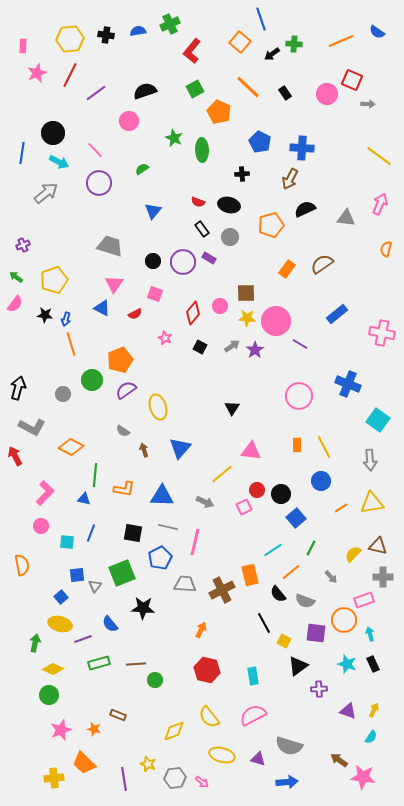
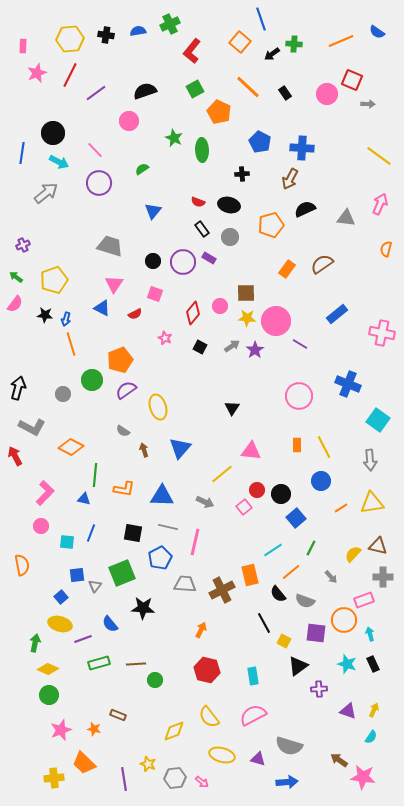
pink square at (244, 507): rotated 14 degrees counterclockwise
yellow diamond at (53, 669): moved 5 px left
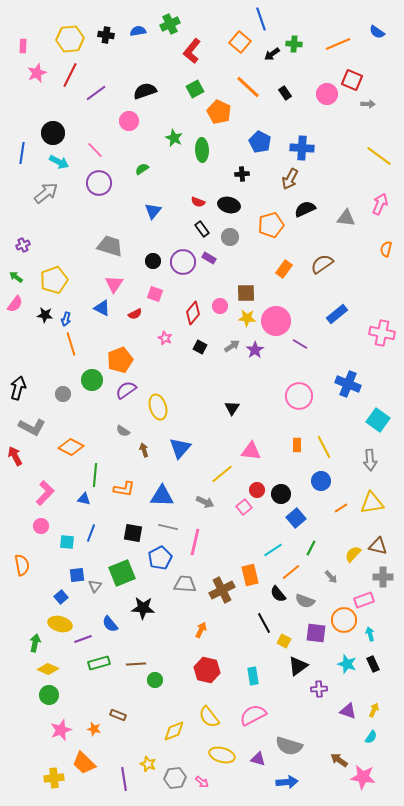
orange line at (341, 41): moved 3 px left, 3 px down
orange rectangle at (287, 269): moved 3 px left
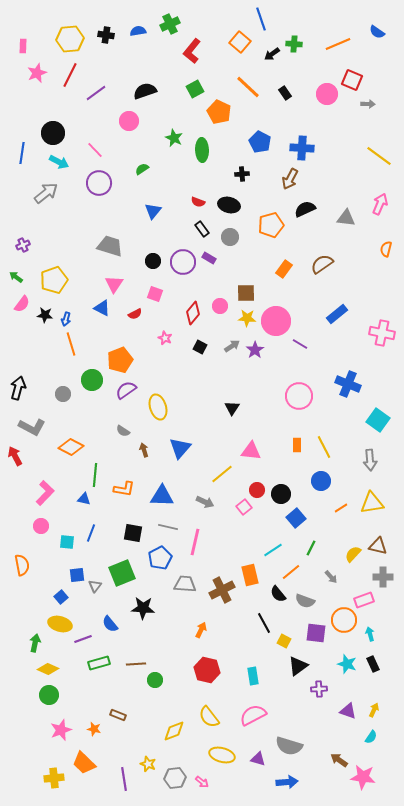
pink semicircle at (15, 304): moved 7 px right
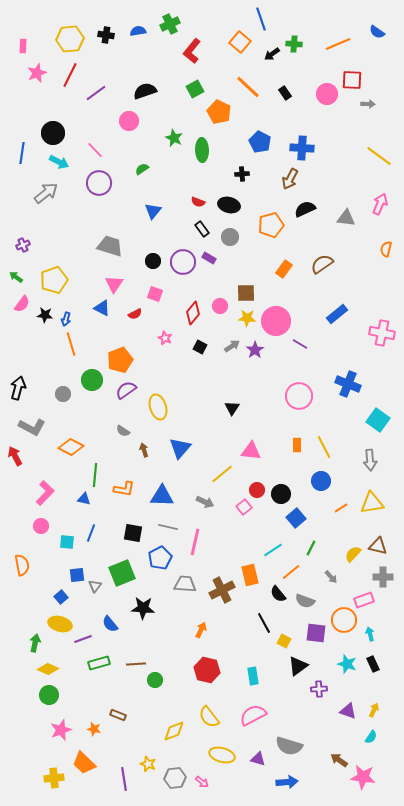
red square at (352, 80): rotated 20 degrees counterclockwise
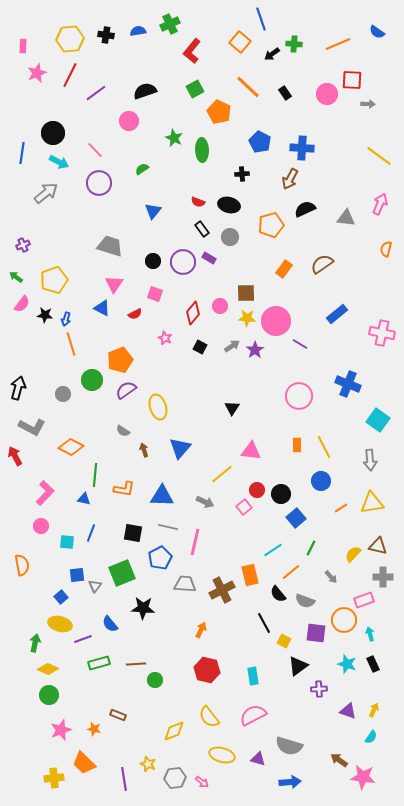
blue arrow at (287, 782): moved 3 px right
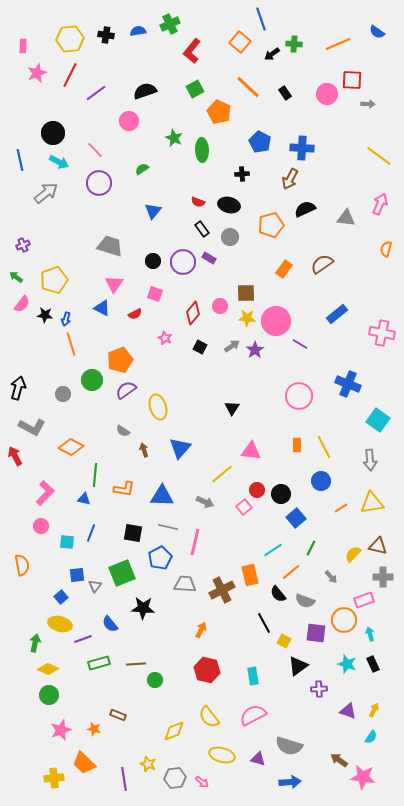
blue line at (22, 153): moved 2 px left, 7 px down; rotated 20 degrees counterclockwise
